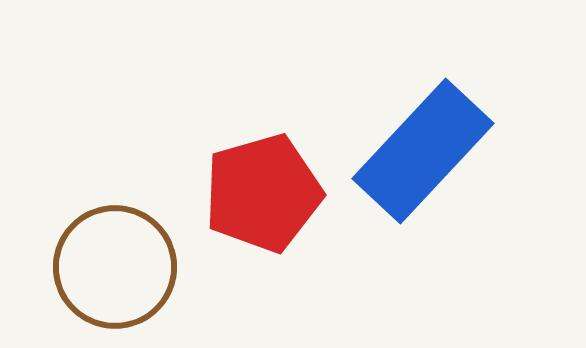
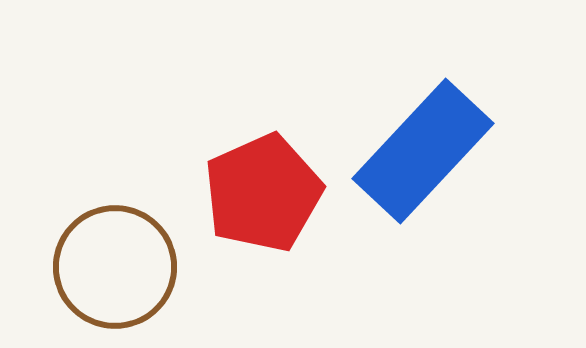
red pentagon: rotated 8 degrees counterclockwise
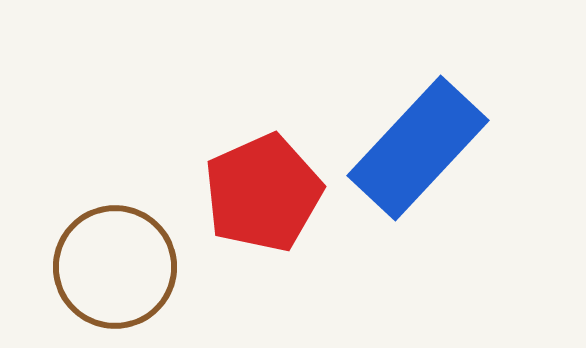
blue rectangle: moved 5 px left, 3 px up
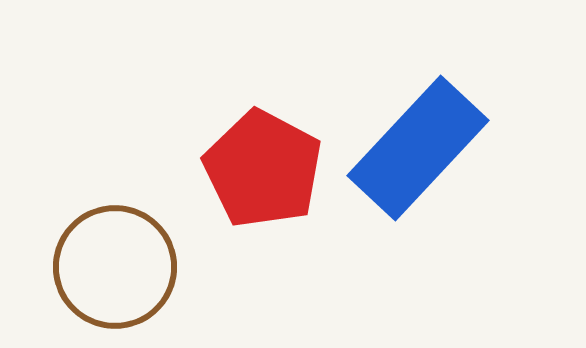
red pentagon: moved 24 px up; rotated 20 degrees counterclockwise
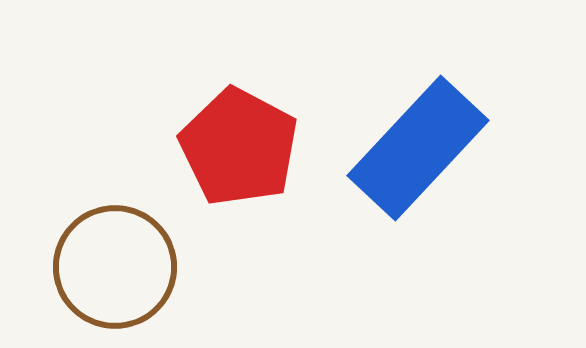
red pentagon: moved 24 px left, 22 px up
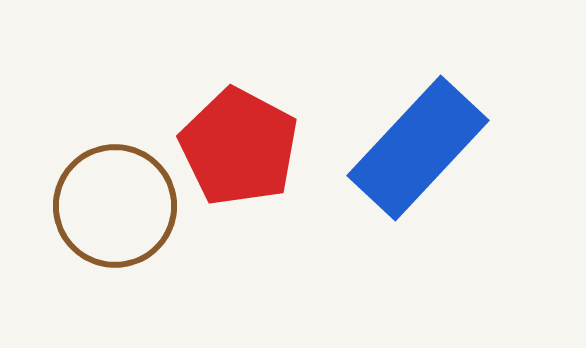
brown circle: moved 61 px up
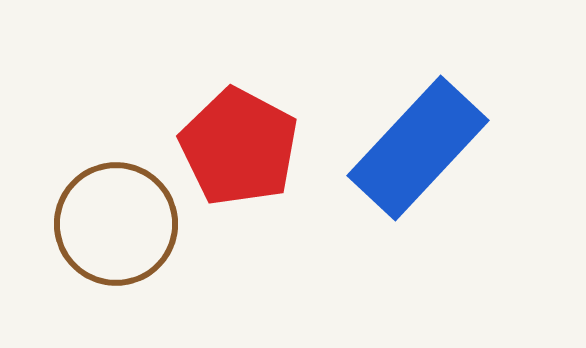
brown circle: moved 1 px right, 18 px down
